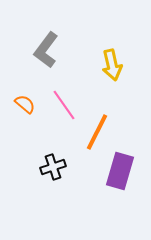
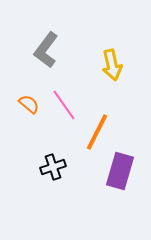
orange semicircle: moved 4 px right
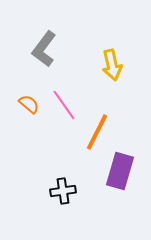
gray L-shape: moved 2 px left, 1 px up
black cross: moved 10 px right, 24 px down; rotated 10 degrees clockwise
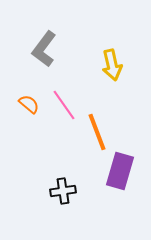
orange line: rotated 48 degrees counterclockwise
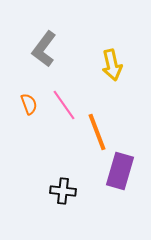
orange semicircle: rotated 30 degrees clockwise
black cross: rotated 15 degrees clockwise
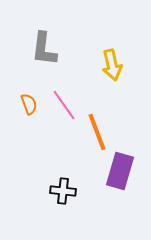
gray L-shape: rotated 30 degrees counterclockwise
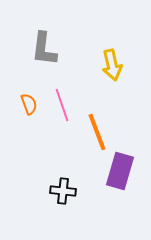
pink line: moved 2 px left; rotated 16 degrees clockwise
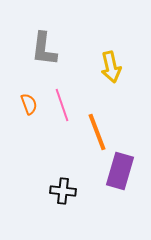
yellow arrow: moved 1 px left, 2 px down
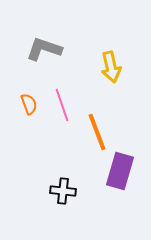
gray L-shape: rotated 102 degrees clockwise
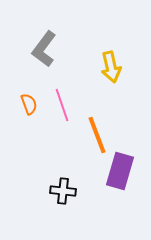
gray L-shape: rotated 72 degrees counterclockwise
orange line: moved 3 px down
